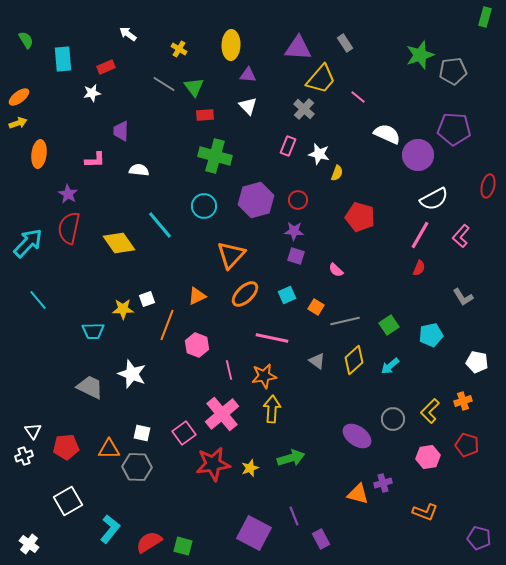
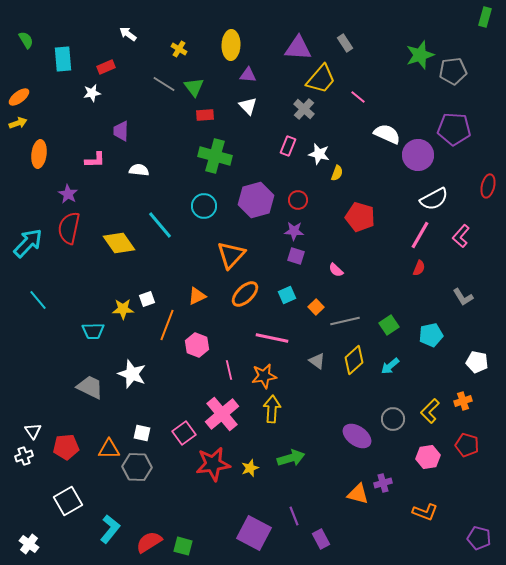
orange square at (316, 307): rotated 14 degrees clockwise
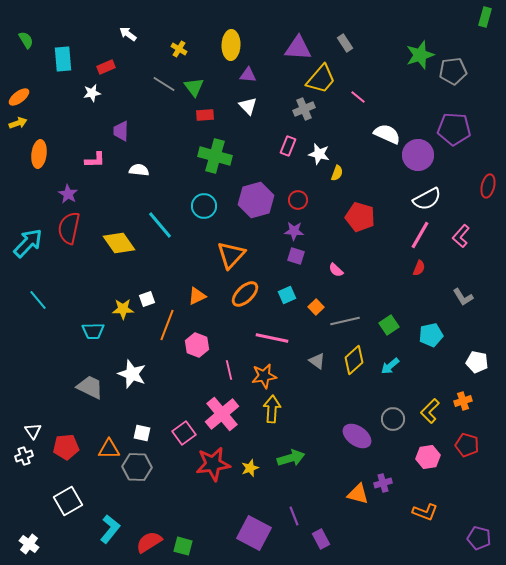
gray cross at (304, 109): rotated 25 degrees clockwise
white semicircle at (434, 199): moved 7 px left
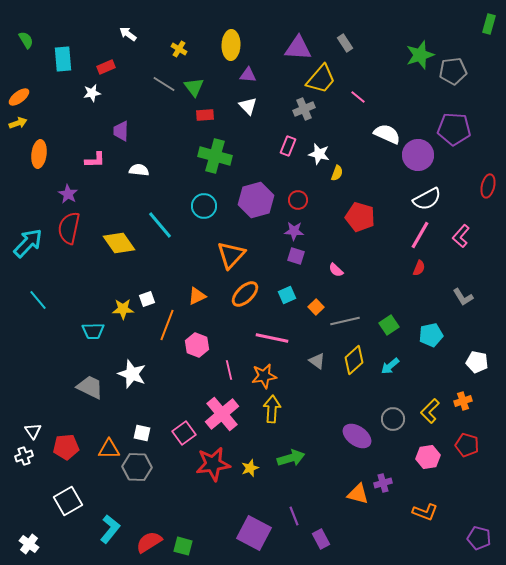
green rectangle at (485, 17): moved 4 px right, 7 px down
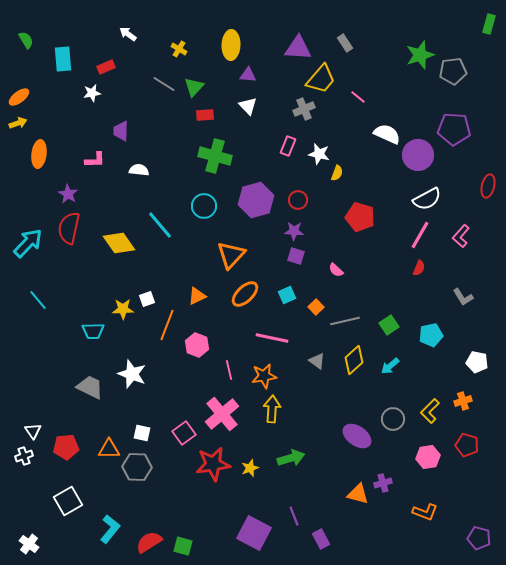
green triangle at (194, 87): rotated 20 degrees clockwise
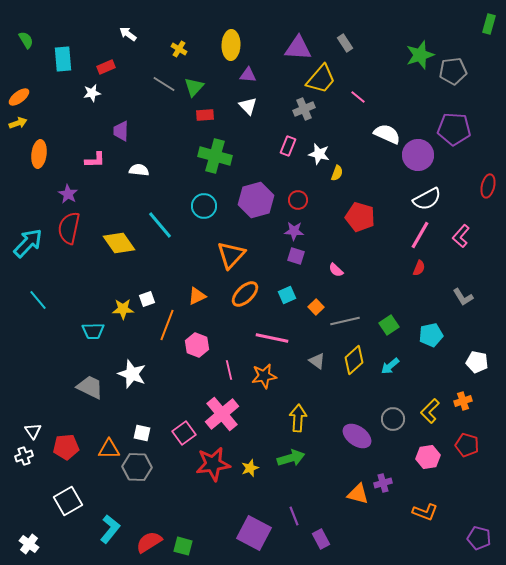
yellow arrow at (272, 409): moved 26 px right, 9 px down
